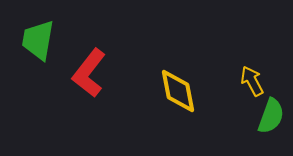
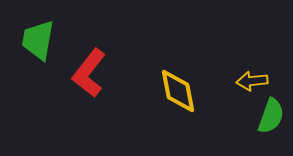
yellow arrow: rotated 68 degrees counterclockwise
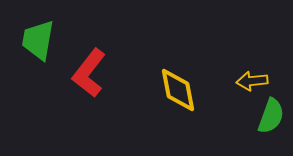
yellow diamond: moved 1 px up
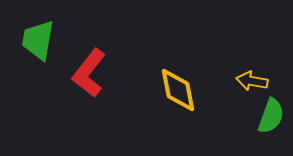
yellow arrow: rotated 16 degrees clockwise
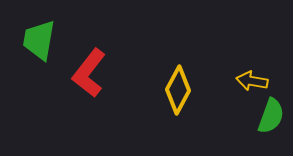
green trapezoid: moved 1 px right
yellow diamond: rotated 39 degrees clockwise
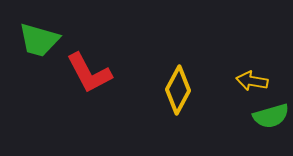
green trapezoid: rotated 84 degrees counterclockwise
red L-shape: rotated 66 degrees counterclockwise
green semicircle: rotated 54 degrees clockwise
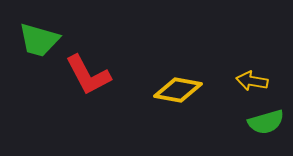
red L-shape: moved 1 px left, 2 px down
yellow diamond: rotated 72 degrees clockwise
green semicircle: moved 5 px left, 6 px down
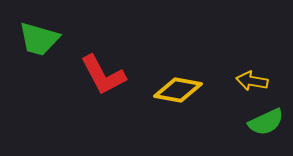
green trapezoid: moved 1 px up
red L-shape: moved 15 px right
green semicircle: rotated 9 degrees counterclockwise
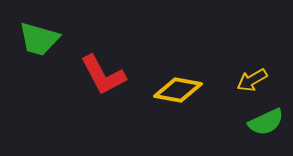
yellow arrow: moved 1 px up; rotated 40 degrees counterclockwise
